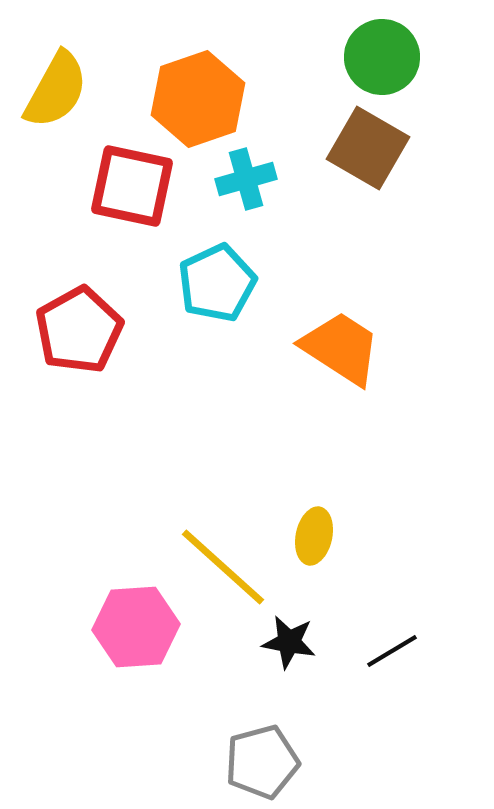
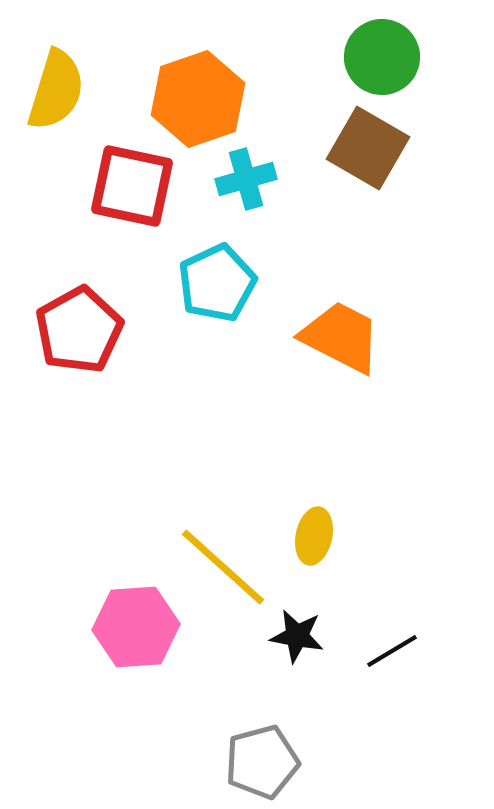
yellow semicircle: rotated 12 degrees counterclockwise
orange trapezoid: moved 11 px up; rotated 6 degrees counterclockwise
black star: moved 8 px right, 6 px up
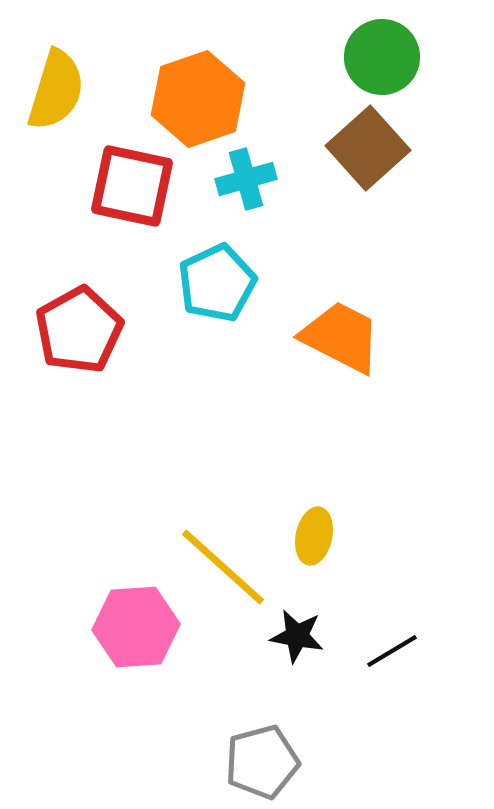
brown square: rotated 18 degrees clockwise
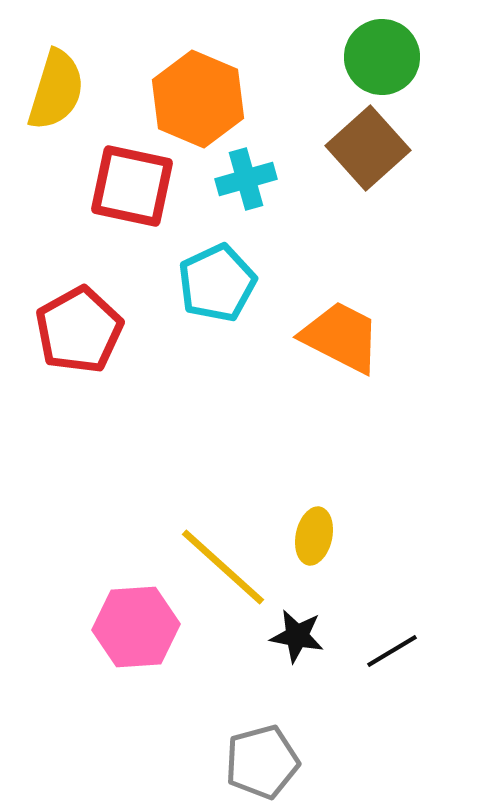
orange hexagon: rotated 18 degrees counterclockwise
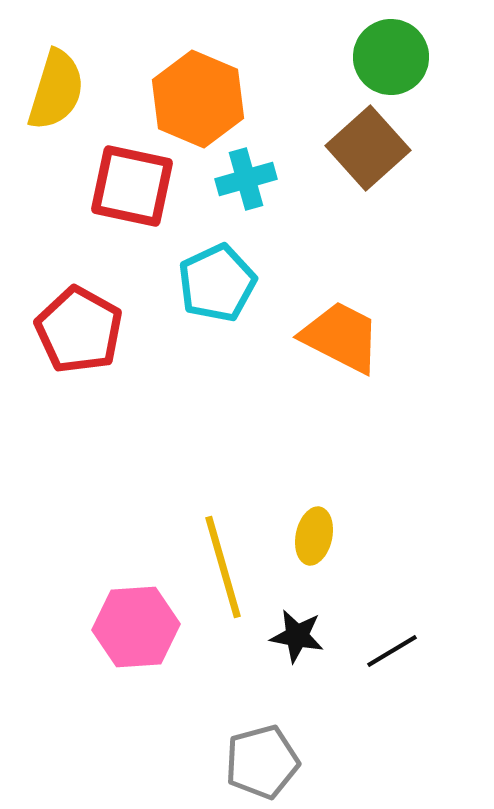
green circle: moved 9 px right
red pentagon: rotated 14 degrees counterclockwise
yellow line: rotated 32 degrees clockwise
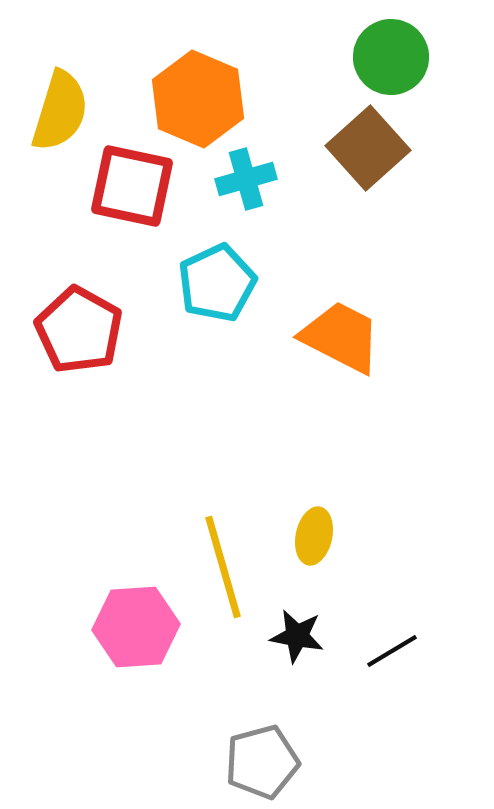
yellow semicircle: moved 4 px right, 21 px down
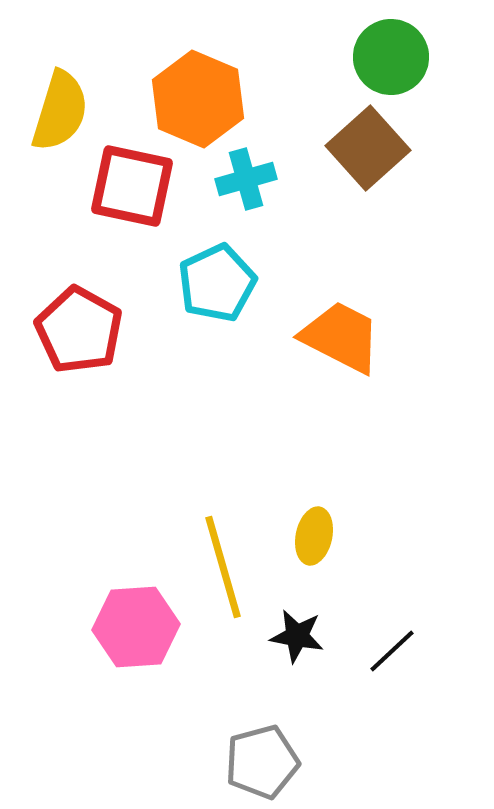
black line: rotated 12 degrees counterclockwise
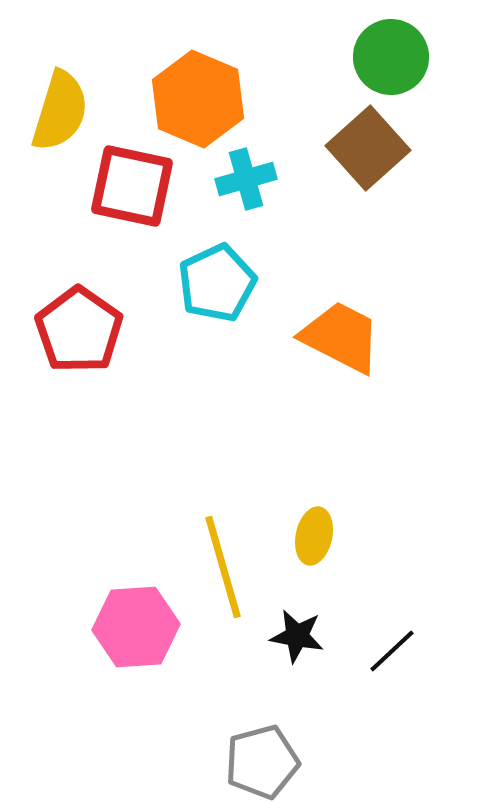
red pentagon: rotated 6 degrees clockwise
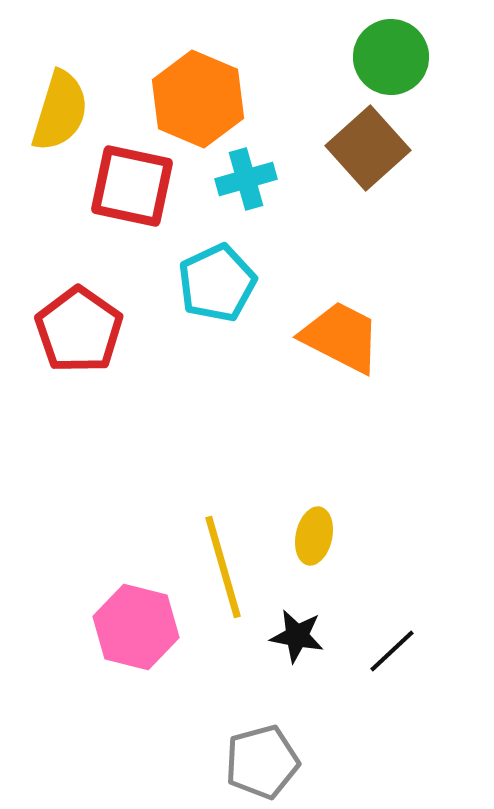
pink hexagon: rotated 18 degrees clockwise
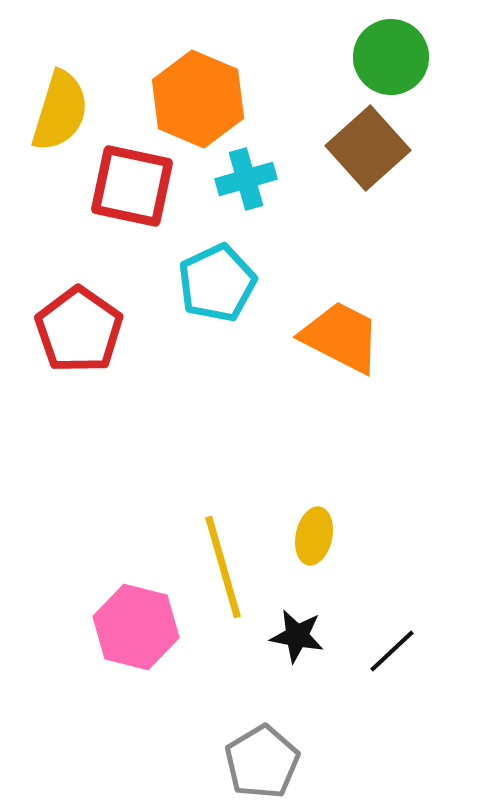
gray pentagon: rotated 16 degrees counterclockwise
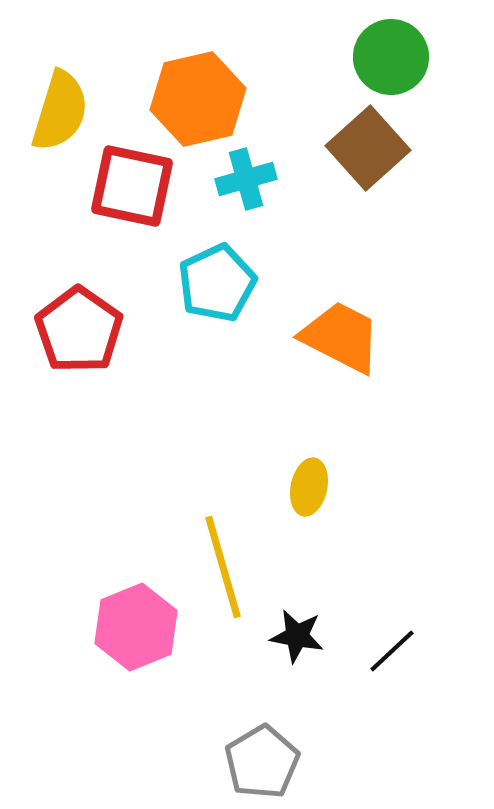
orange hexagon: rotated 24 degrees clockwise
yellow ellipse: moved 5 px left, 49 px up
pink hexagon: rotated 24 degrees clockwise
